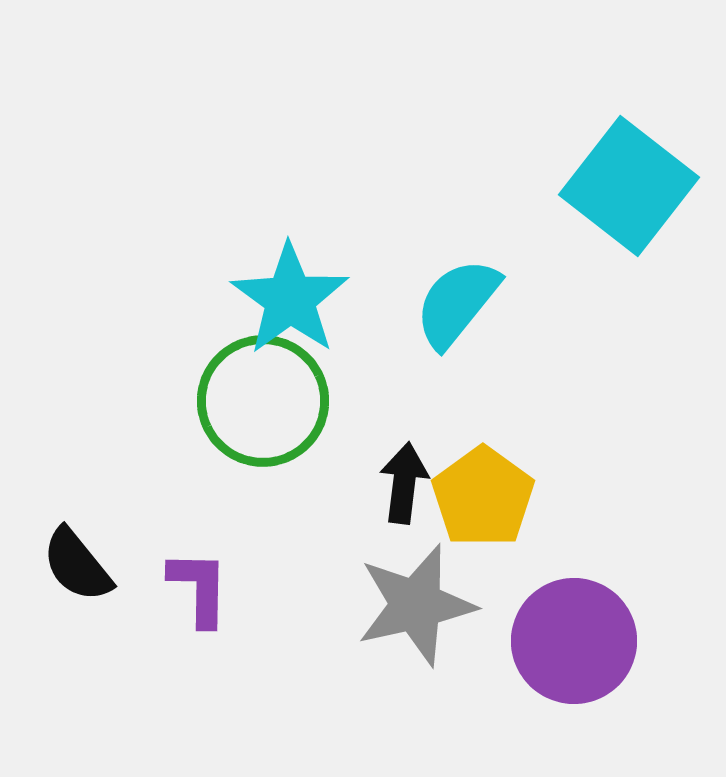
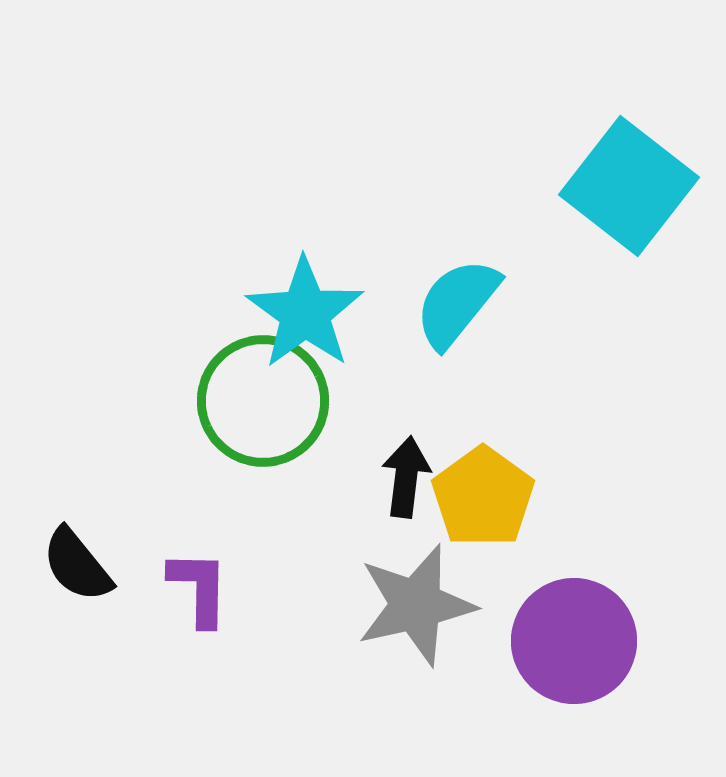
cyan star: moved 15 px right, 14 px down
black arrow: moved 2 px right, 6 px up
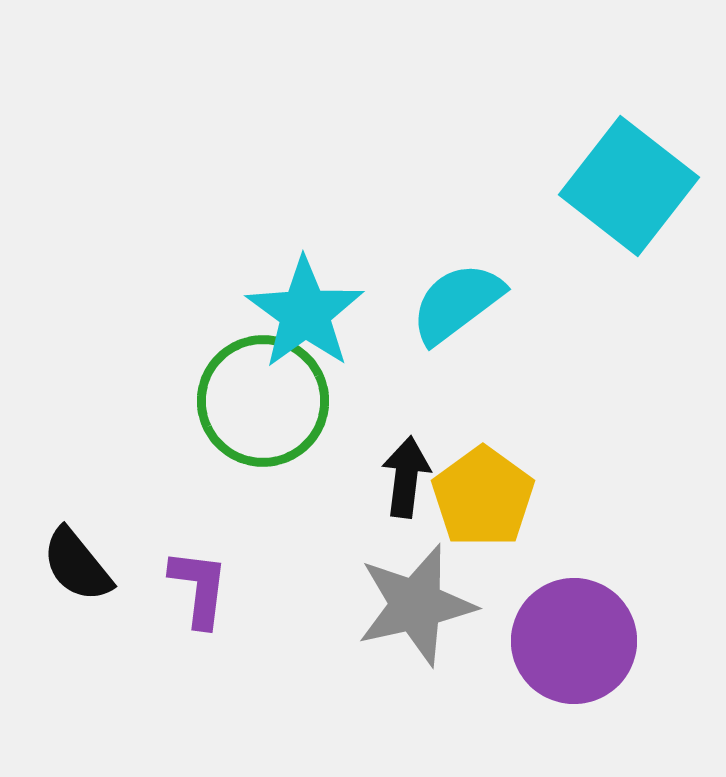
cyan semicircle: rotated 14 degrees clockwise
purple L-shape: rotated 6 degrees clockwise
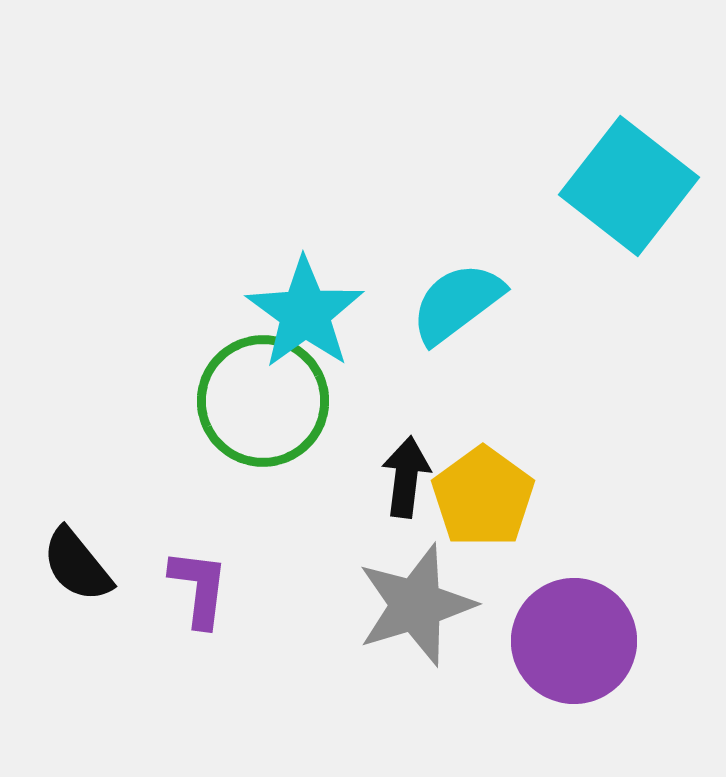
gray star: rotated 4 degrees counterclockwise
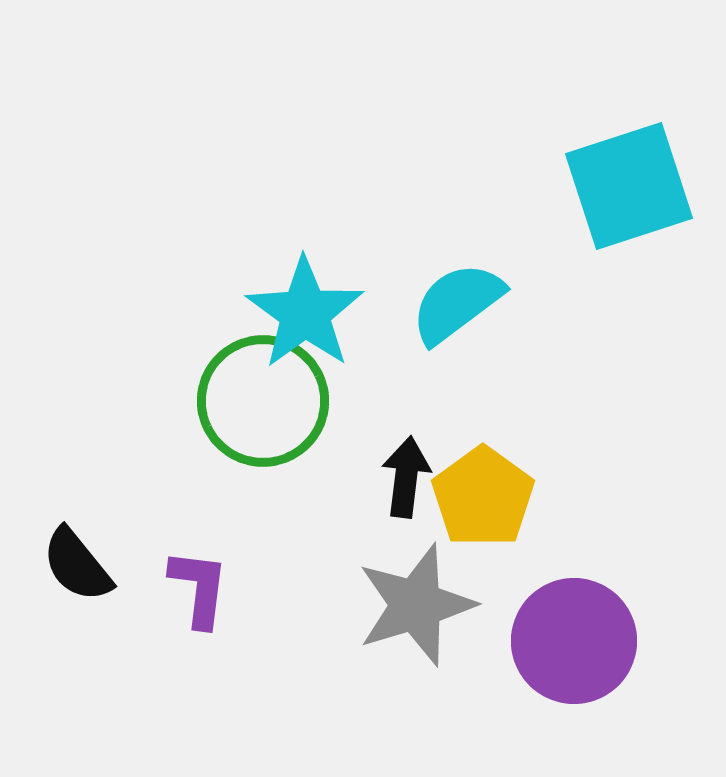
cyan square: rotated 34 degrees clockwise
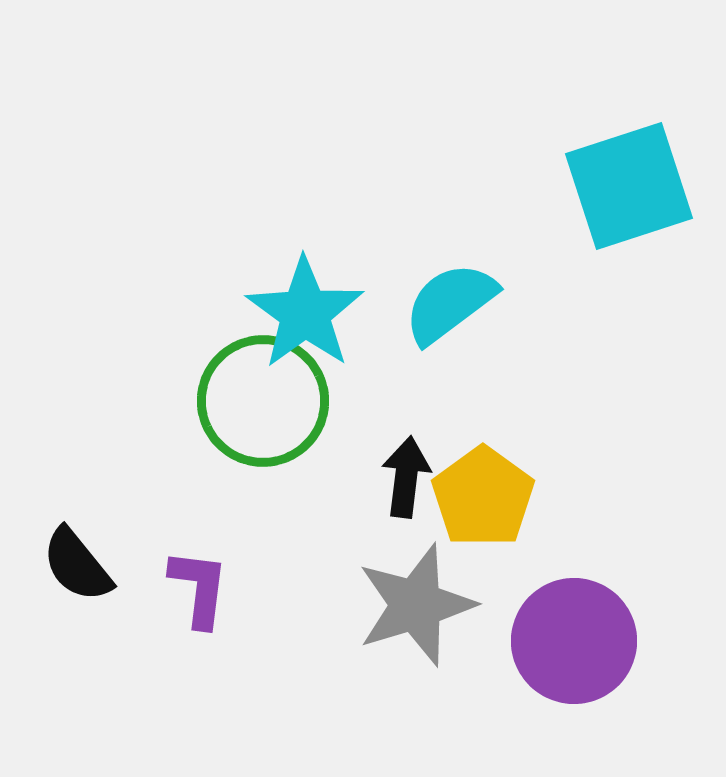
cyan semicircle: moved 7 px left
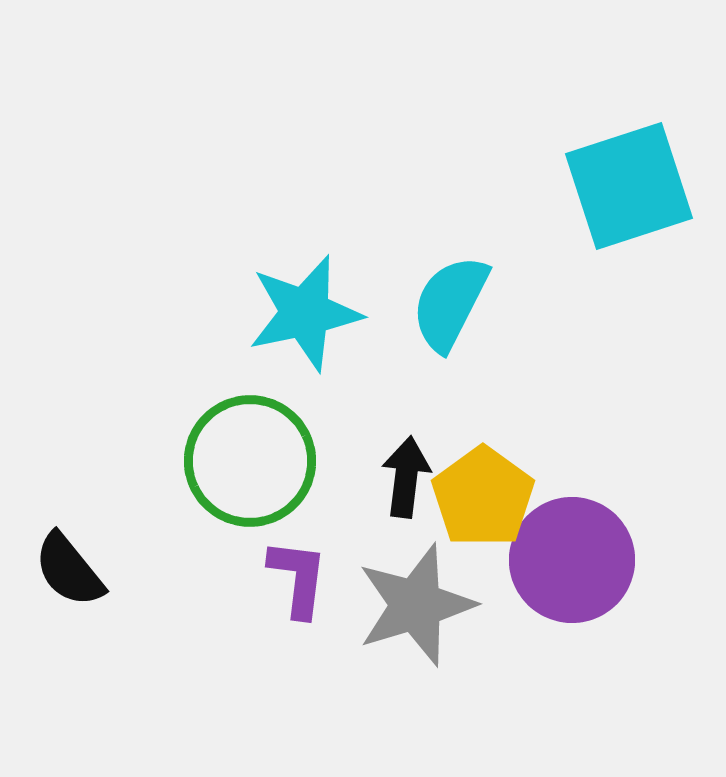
cyan semicircle: rotated 26 degrees counterclockwise
cyan star: rotated 24 degrees clockwise
green circle: moved 13 px left, 60 px down
black semicircle: moved 8 px left, 5 px down
purple L-shape: moved 99 px right, 10 px up
purple circle: moved 2 px left, 81 px up
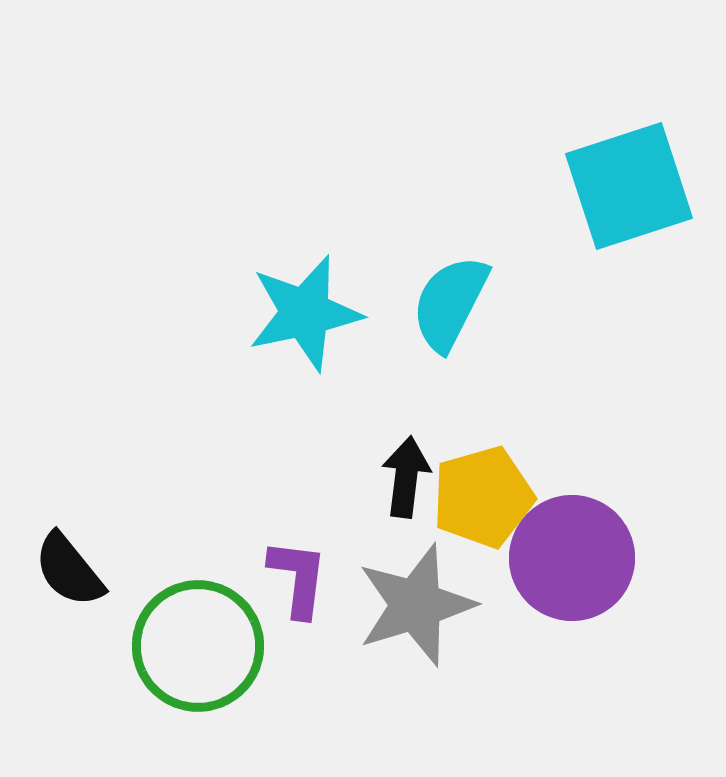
green circle: moved 52 px left, 185 px down
yellow pentagon: rotated 20 degrees clockwise
purple circle: moved 2 px up
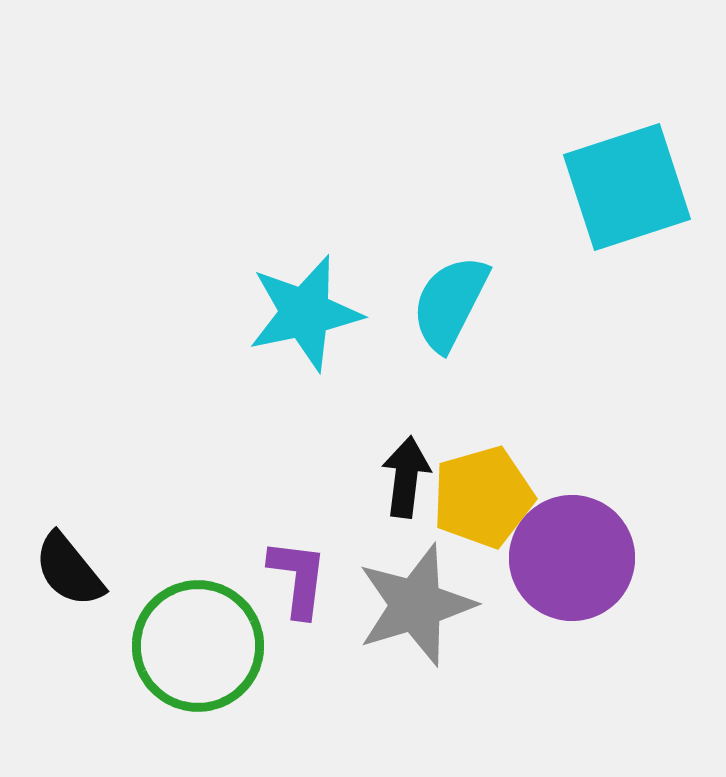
cyan square: moved 2 px left, 1 px down
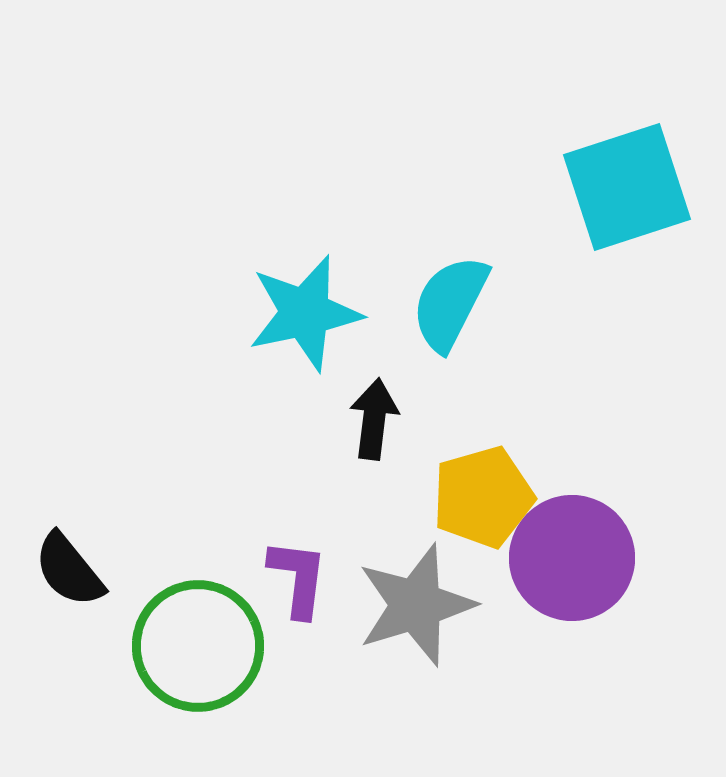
black arrow: moved 32 px left, 58 px up
